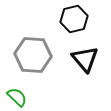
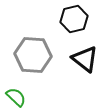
black triangle: rotated 12 degrees counterclockwise
green semicircle: moved 1 px left
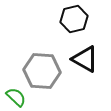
gray hexagon: moved 9 px right, 16 px down
black triangle: rotated 8 degrees counterclockwise
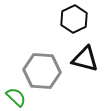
black hexagon: rotated 12 degrees counterclockwise
black triangle: rotated 16 degrees counterclockwise
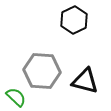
black hexagon: moved 1 px down
black triangle: moved 22 px down
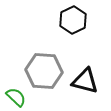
black hexagon: moved 1 px left
gray hexagon: moved 2 px right
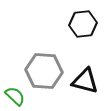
black hexagon: moved 10 px right, 4 px down; rotated 20 degrees clockwise
green semicircle: moved 1 px left, 1 px up
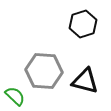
black hexagon: rotated 12 degrees counterclockwise
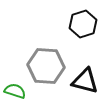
gray hexagon: moved 2 px right, 5 px up
green semicircle: moved 5 px up; rotated 25 degrees counterclockwise
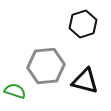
gray hexagon: rotated 9 degrees counterclockwise
